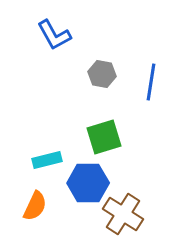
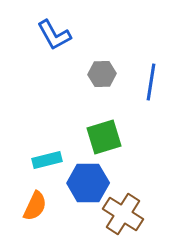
gray hexagon: rotated 12 degrees counterclockwise
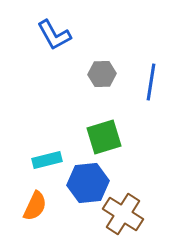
blue hexagon: rotated 6 degrees counterclockwise
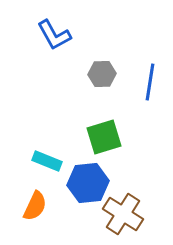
blue line: moved 1 px left
cyan rectangle: moved 1 px down; rotated 36 degrees clockwise
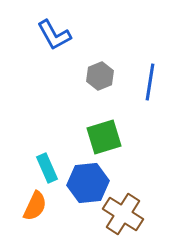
gray hexagon: moved 2 px left, 2 px down; rotated 20 degrees counterclockwise
cyan rectangle: moved 7 px down; rotated 44 degrees clockwise
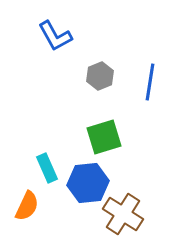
blue L-shape: moved 1 px right, 1 px down
orange semicircle: moved 8 px left
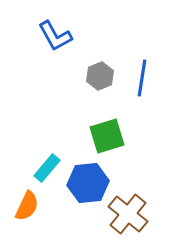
blue line: moved 8 px left, 4 px up
green square: moved 3 px right, 1 px up
cyan rectangle: rotated 64 degrees clockwise
brown cross: moved 5 px right; rotated 6 degrees clockwise
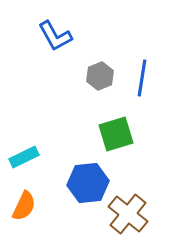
green square: moved 9 px right, 2 px up
cyan rectangle: moved 23 px left, 11 px up; rotated 24 degrees clockwise
orange semicircle: moved 3 px left
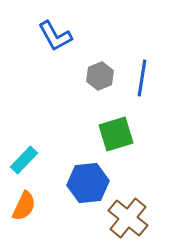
cyan rectangle: moved 3 px down; rotated 20 degrees counterclockwise
brown cross: moved 4 px down
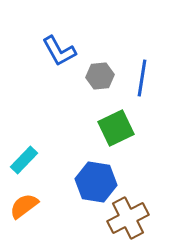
blue L-shape: moved 4 px right, 15 px down
gray hexagon: rotated 16 degrees clockwise
green square: moved 6 px up; rotated 9 degrees counterclockwise
blue hexagon: moved 8 px right, 1 px up; rotated 15 degrees clockwise
orange semicircle: rotated 152 degrees counterclockwise
brown cross: rotated 24 degrees clockwise
